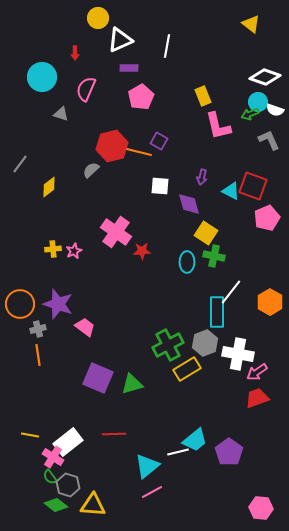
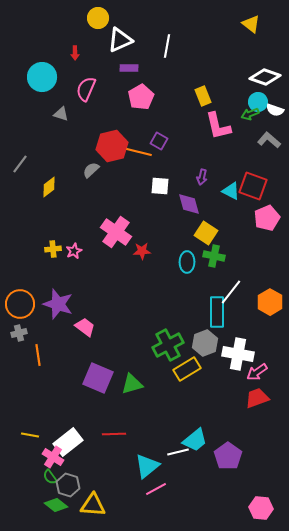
gray L-shape at (269, 140): rotated 25 degrees counterclockwise
gray cross at (38, 329): moved 19 px left, 4 px down
purple pentagon at (229, 452): moved 1 px left, 4 px down
pink line at (152, 492): moved 4 px right, 3 px up
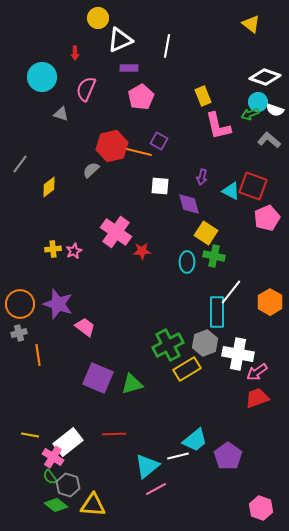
white line at (178, 452): moved 4 px down
pink hexagon at (261, 508): rotated 15 degrees clockwise
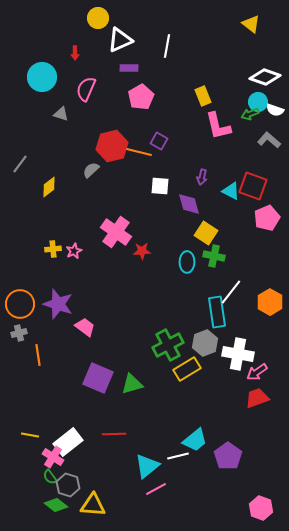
cyan rectangle at (217, 312): rotated 8 degrees counterclockwise
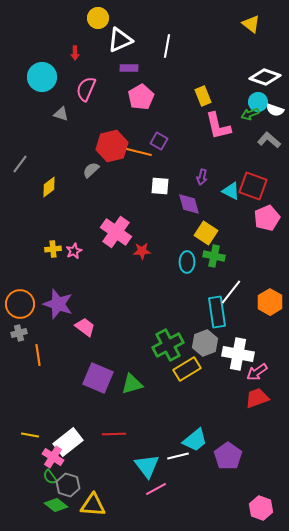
cyan triangle at (147, 466): rotated 28 degrees counterclockwise
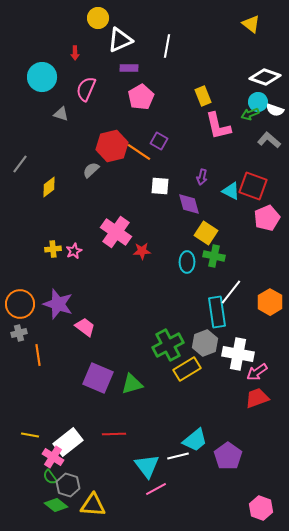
orange line at (139, 152): rotated 20 degrees clockwise
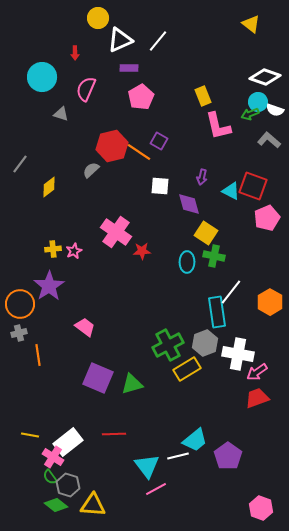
white line at (167, 46): moved 9 px left, 5 px up; rotated 30 degrees clockwise
purple star at (58, 304): moved 9 px left, 18 px up; rotated 20 degrees clockwise
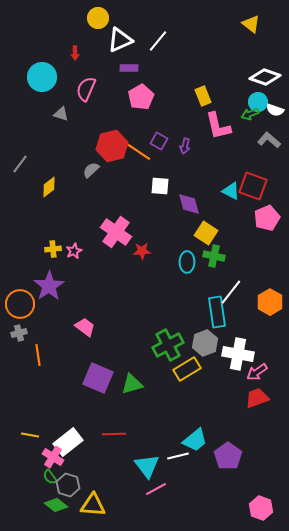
purple arrow at (202, 177): moved 17 px left, 31 px up
